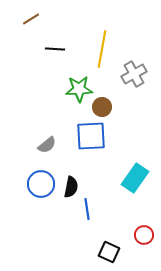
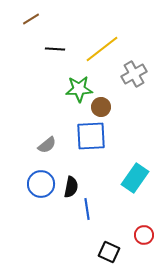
yellow line: rotated 42 degrees clockwise
brown circle: moved 1 px left
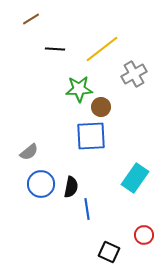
gray semicircle: moved 18 px left, 7 px down
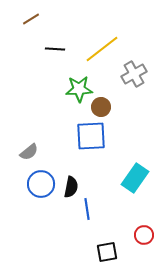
black square: moved 2 px left; rotated 35 degrees counterclockwise
